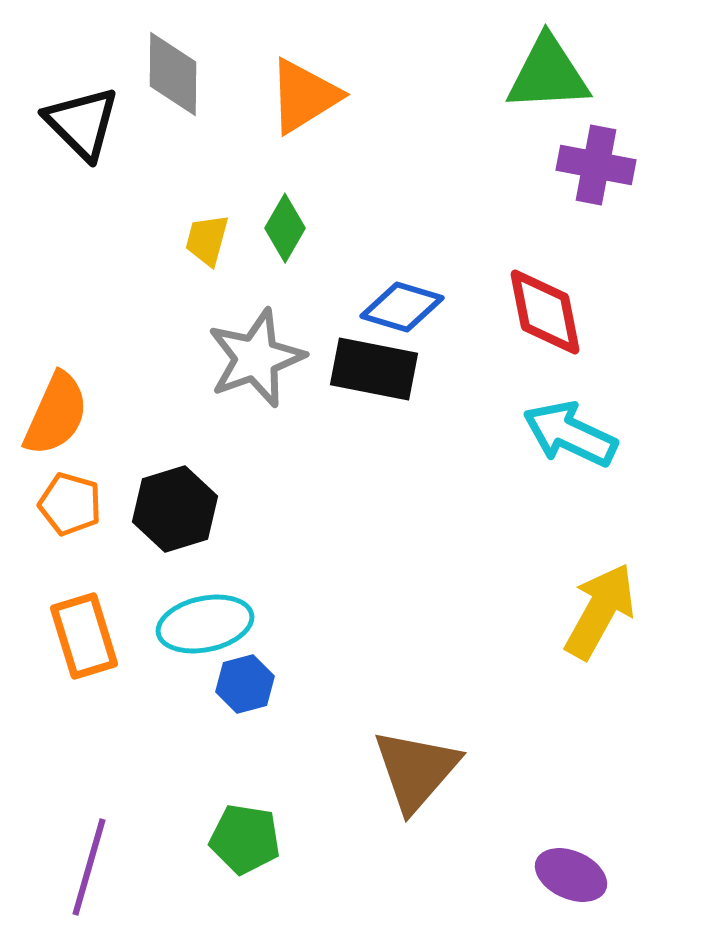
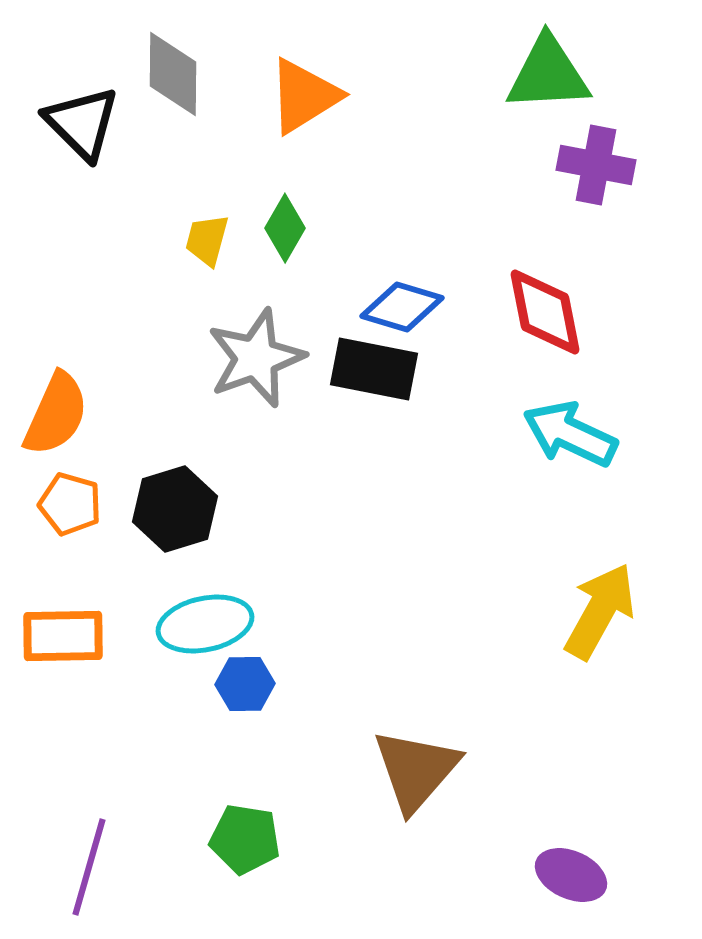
orange rectangle: moved 21 px left; rotated 74 degrees counterclockwise
blue hexagon: rotated 14 degrees clockwise
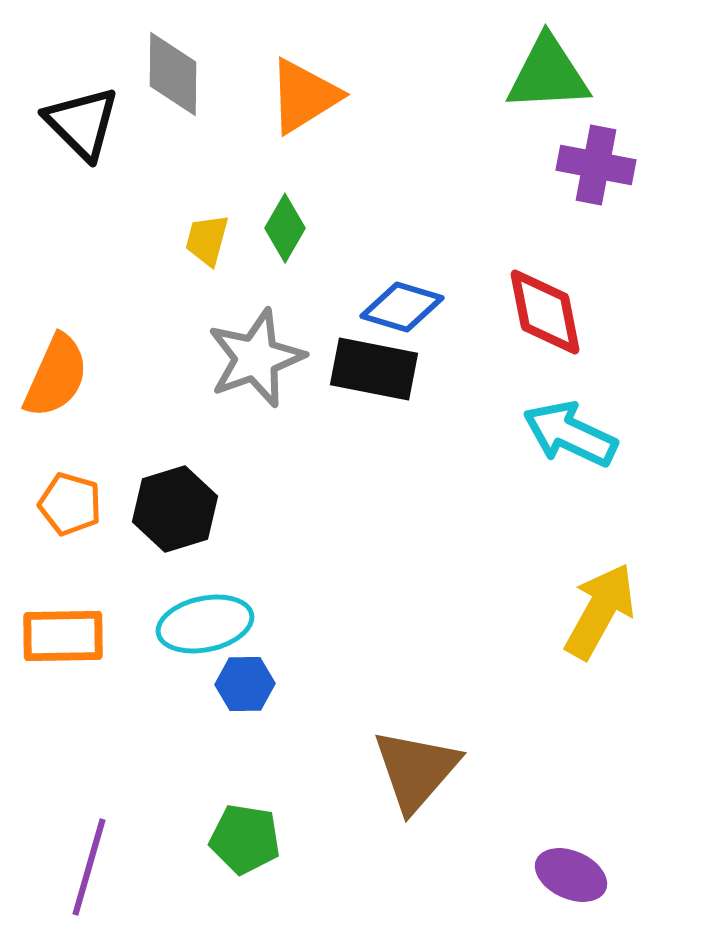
orange semicircle: moved 38 px up
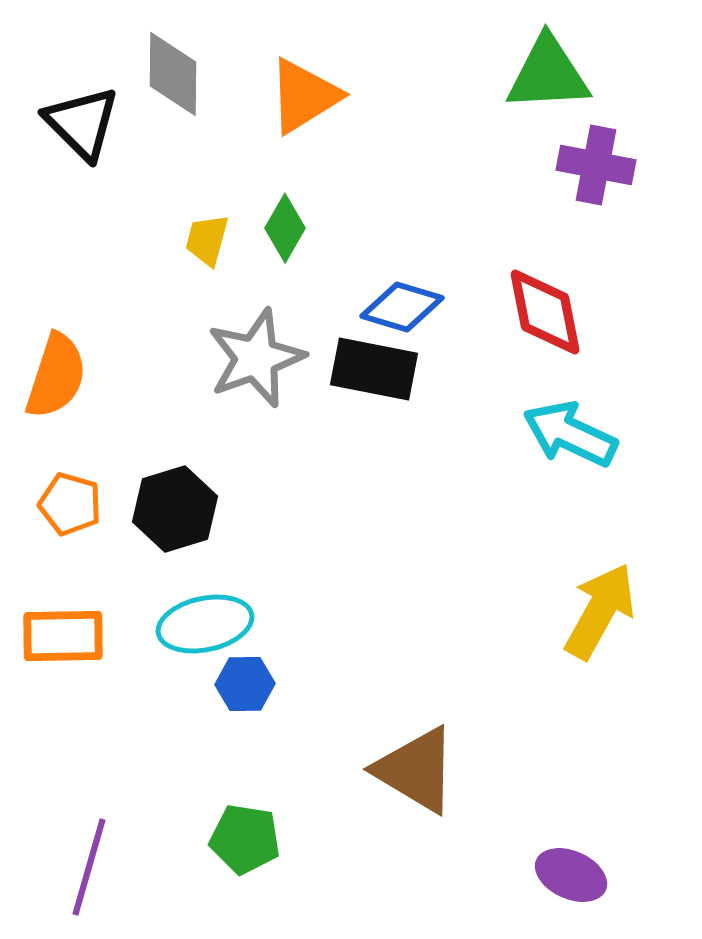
orange semicircle: rotated 6 degrees counterclockwise
brown triangle: rotated 40 degrees counterclockwise
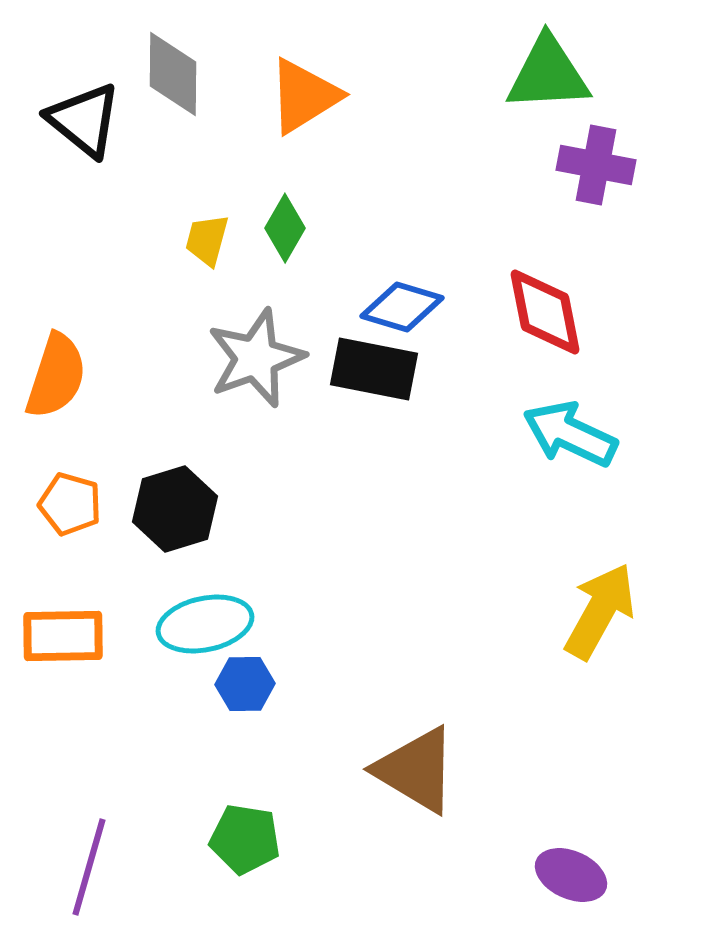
black triangle: moved 2 px right, 3 px up; rotated 6 degrees counterclockwise
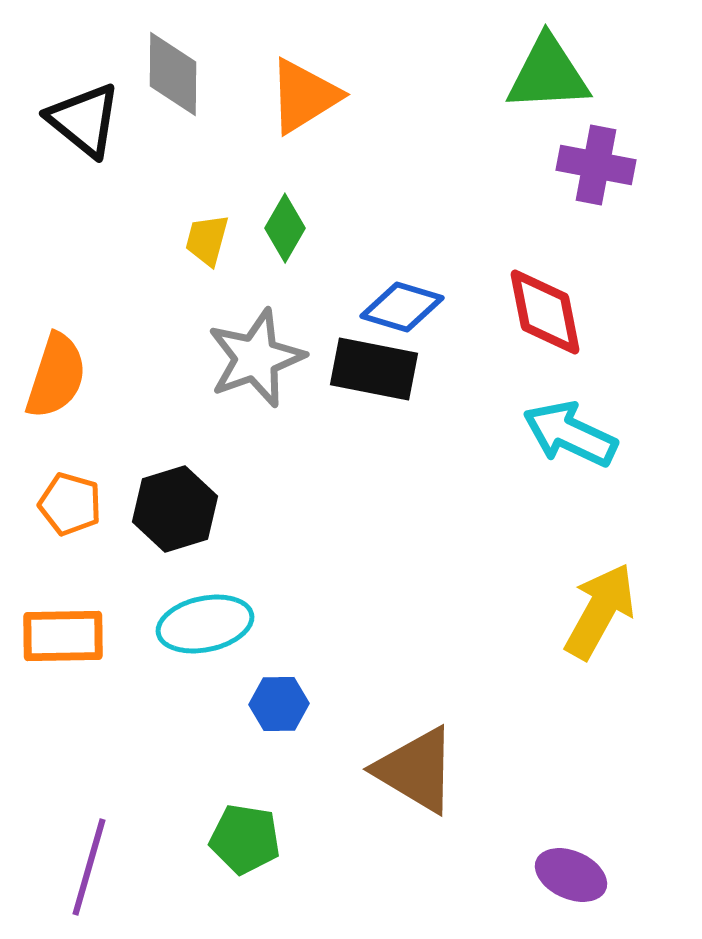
blue hexagon: moved 34 px right, 20 px down
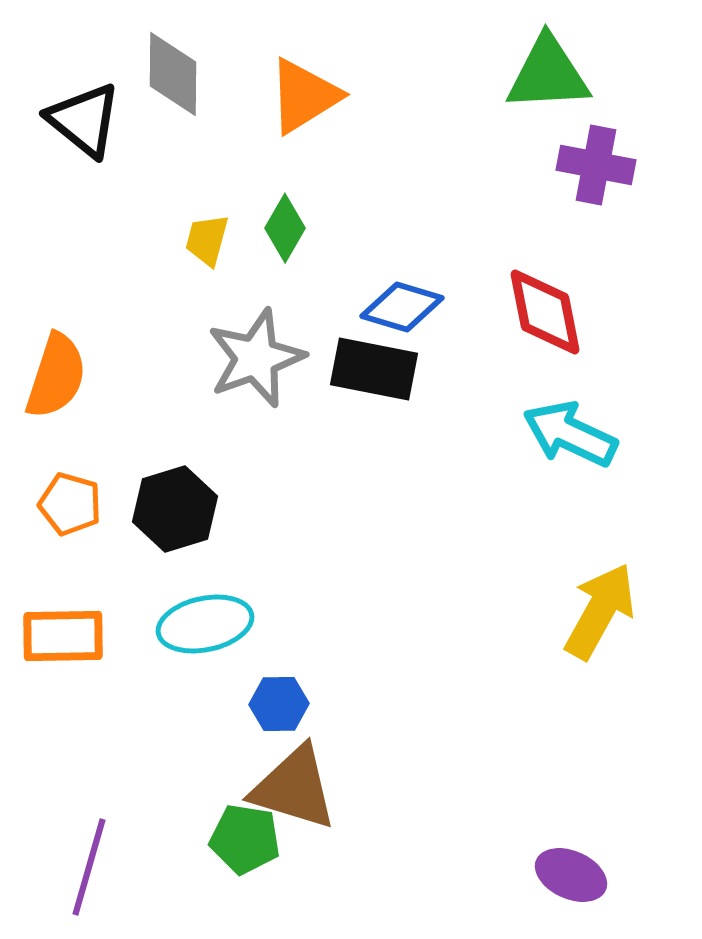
brown triangle: moved 122 px left, 18 px down; rotated 14 degrees counterclockwise
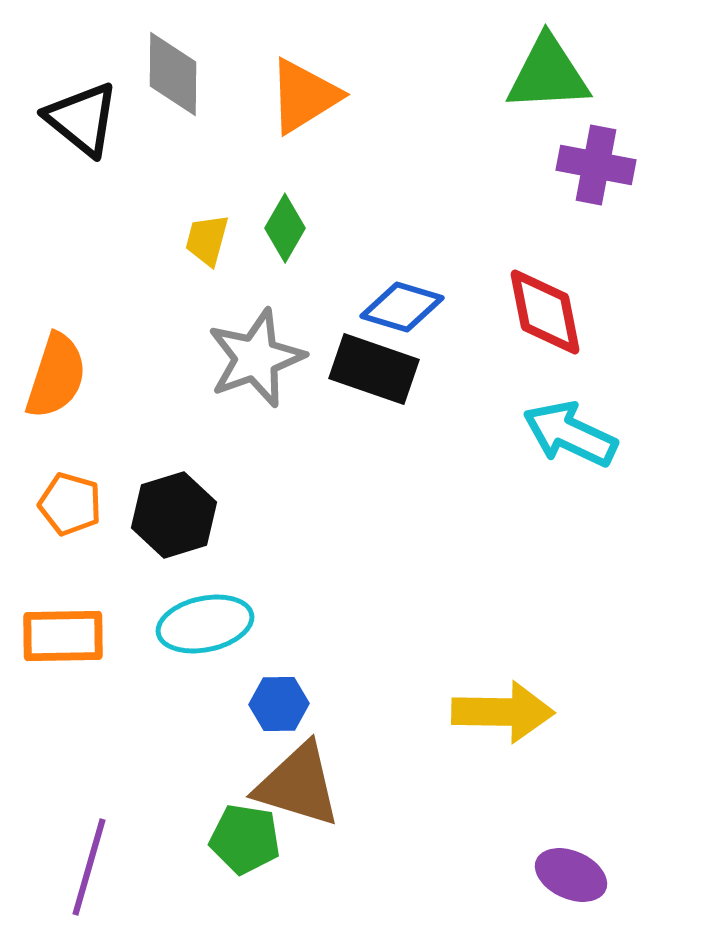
black triangle: moved 2 px left, 1 px up
black rectangle: rotated 8 degrees clockwise
black hexagon: moved 1 px left, 6 px down
yellow arrow: moved 97 px left, 101 px down; rotated 62 degrees clockwise
brown triangle: moved 4 px right, 3 px up
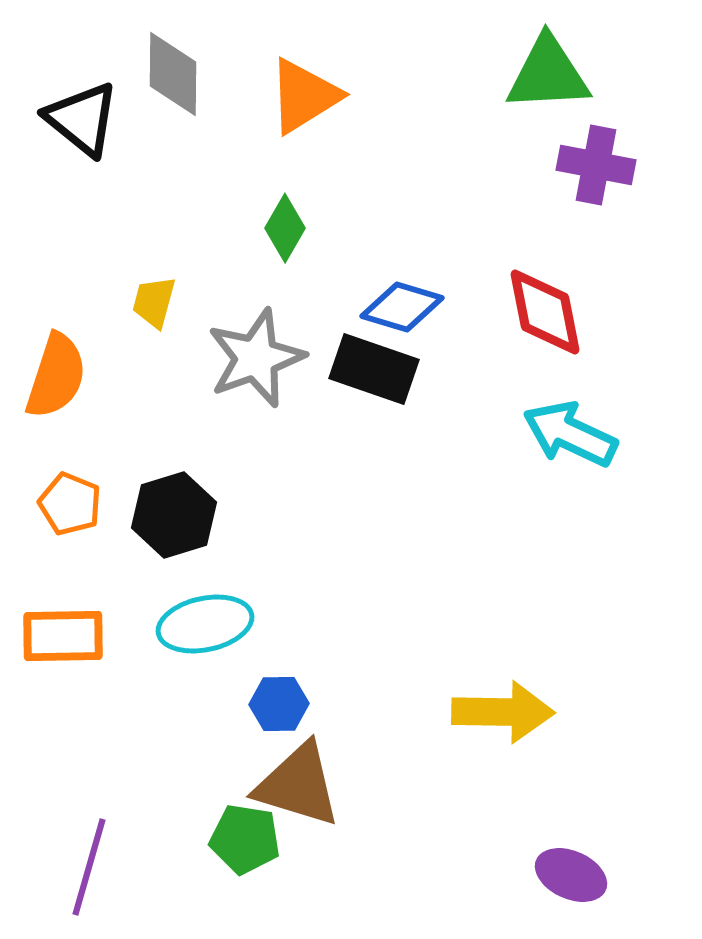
yellow trapezoid: moved 53 px left, 62 px down
orange pentagon: rotated 6 degrees clockwise
